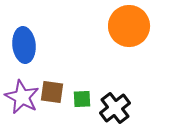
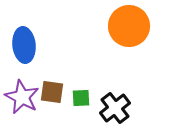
green square: moved 1 px left, 1 px up
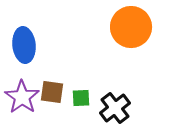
orange circle: moved 2 px right, 1 px down
purple star: rotated 8 degrees clockwise
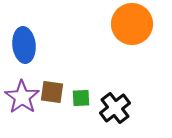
orange circle: moved 1 px right, 3 px up
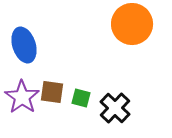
blue ellipse: rotated 12 degrees counterclockwise
green square: rotated 18 degrees clockwise
black cross: rotated 8 degrees counterclockwise
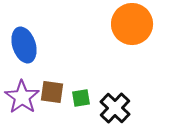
green square: rotated 24 degrees counterclockwise
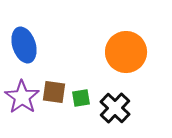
orange circle: moved 6 px left, 28 px down
brown square: moved 2 px right
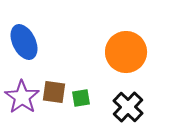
blue ellipse: moved 3 px up; rotated 8 degrees counterclockwise
black cross: moved 13 px right, 1 px up
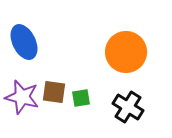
purple star: rotated 20 degrees counterclockwise
black cross: rotated 12 degrees counterclockwise
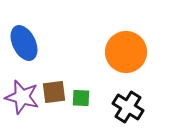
blue ellipse: moved 1 px down
brown square: rotated 15 degrees counterclockwise
green square: rotated 12 degrees clockwise
